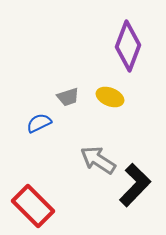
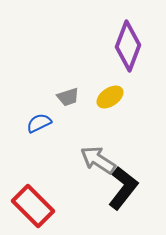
yellow ellipse: rotated 56 degrees counterclockwise
black L-shape: moved 12 px left, 3 px down; rotated 6 degrees counterclockwise
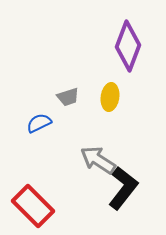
yellow ellipse: rotated 48 degrees counterclockwise
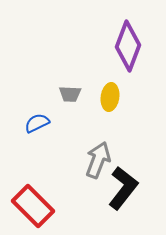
gray trapezoid: moved 2 px right, 3 px up; rotated 20 degrees clockwise
blue semicircle: moved 2 px left
gray arrow: rotated 78 degrees clockwise
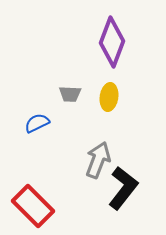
purple diamond: moved 16 px left, 4 px up
yellow ellipse: moved 1 px left
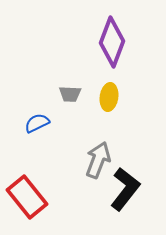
black L-shape: moved 2 px right, 1 px down
red rectangle: moved 6 px left, 9 px up; rotated 6 degrees clockwise
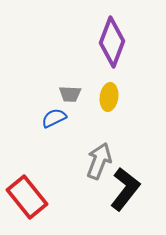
blue semicircle: moved 17 px right, 5 px up
gray arrow: moved 1 px right, 1 px down
